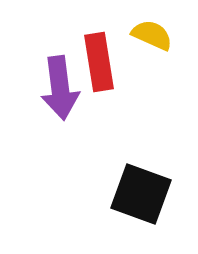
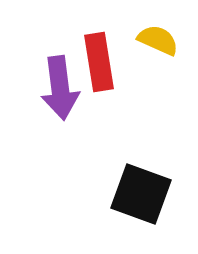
yellow semicircle: moved 6 px right, 5 px down
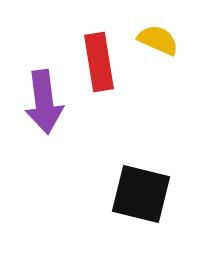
purple arrow: moved 16 px left, 14 px down
black square: rotated 6 degrees counterclockwise
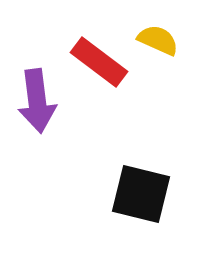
red rectangle: rotated 44 degrees counterclockwise
purple arrow: moved 7 px left, 1 px up
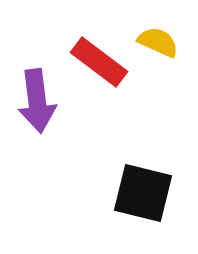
yellow semicircle: moved 2 px down
black square: moved 2 px right, 1 px up
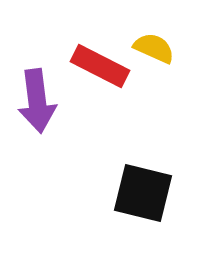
yellow semicircle: moved 4 px left, 6 px down
red rectangle: moved 1 px right, 4 px down; rotated 10 degrees counterclockwise
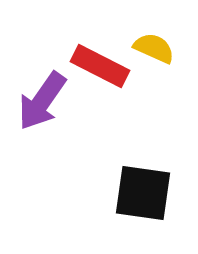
purple arrow: moved 5 px right; rotated 42 degrees clockwise
black square: rotated 6 degrees counterclockwise
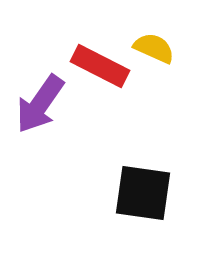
purple arrow: moved 2 px left, 3 px down
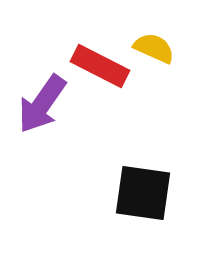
purple arrow: moved 2 px right
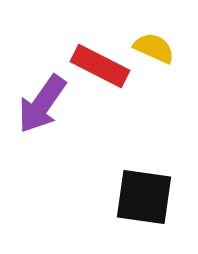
black square: moved 1 px right, 4 px down
